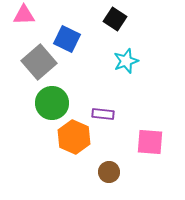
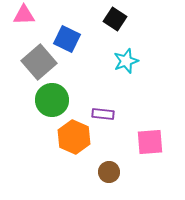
green circle: moved 3 px up
pink square: rotated 8 degrees counterclockwise
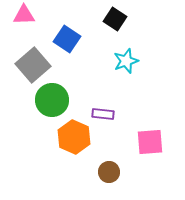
blue square: rotated 8 degrees clockwise
gray square: moved 6 px left, 3 px down
